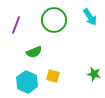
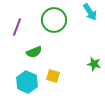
cyan arrow: moved 5 px up
purple line: moved 1 px right, 2 px down
green star: moved 10 px up
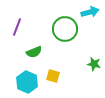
cyan arrow: rotated 72 degrees counterclockwise
green circle: moved 11 px right, 9 px down
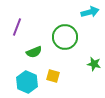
green circle: moved 8 px down
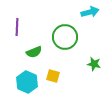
purple line: rotated 18 degrees counterclockwise
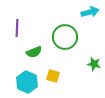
purple line: moved 1 px down
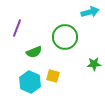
purple line: rotated 18 degrees clockwise
green star: rotated 16 degrees counterclockwise
cyan hexagon: moved 3 px right
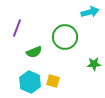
yellow square: moved 5 px down
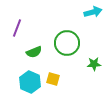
cyan arrow: moved 3 px right
green circle: moved 2 px right, 6 px down
yellow square: moved 2 px up
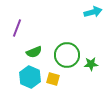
green circle: moved 12 px down
green star: moved 3 px left
cyan hexagon: moved 5 px up
